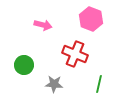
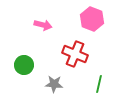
pink hexagon: moved 1 px right
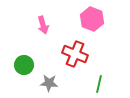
pink arrow: rotated 60 degrees clockwise
gray star: moved 5 px left, 1 px up
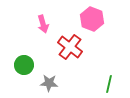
pink arrow: moved 1 px up
red cross: moved 5 px left, 7 px up; rotated 15 degrees clockwise
green line: moved 10 px right
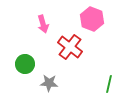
green circle: moved 1 px right, 1 px up
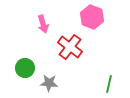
pink hexagon: moved 2 px up
green circle: moved 4 px down
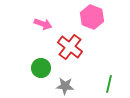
pink arrow: rotated 54 degrees counterclockwise
green circle: moved 16 px right
gray star: moved 16 px right, 3 px down
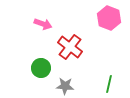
pink hexagon: moved 17 px right, 1 px down
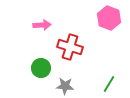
pink arrow: moved 1 px left, 1 px down; rotated 24 degrees counterclockwise
red cross: rotated 20 degrees counterclockwise
green line: rotated 18 degrees clockwise
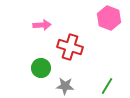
green line: moved 2 px left, 2 px down
